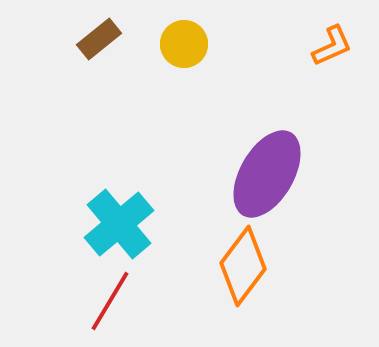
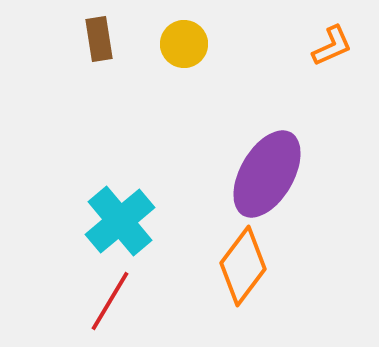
brown rectangle: rotated 60 degrees counterclockwise
cyan cross: moved 1 px right, 3 px up
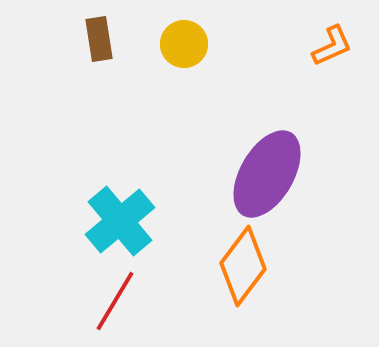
red line: moved 5 px right
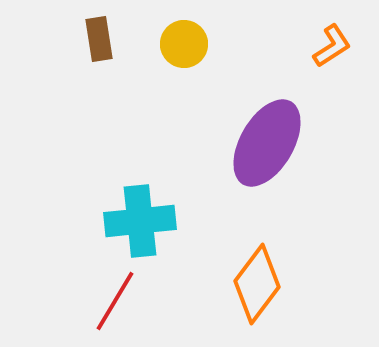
orange L-shape: rotated 9 degrees counterclockwise
purple ellipse: moved 31 px up
cyan cross: moved 20 px right; rotated 34 degrees clockwise
orange diamond: moved 14 px right, 18 px down
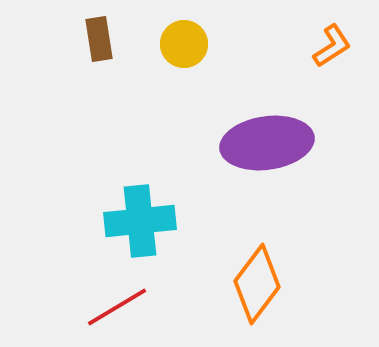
purple ellipse: rotated 52 degrees clockwise
red line: moved 2 px right, 6 px down; rotated 28 degrees clockwise
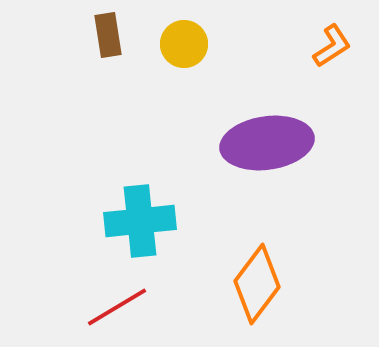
brown rectangle: moved 9 px right, 4 px up
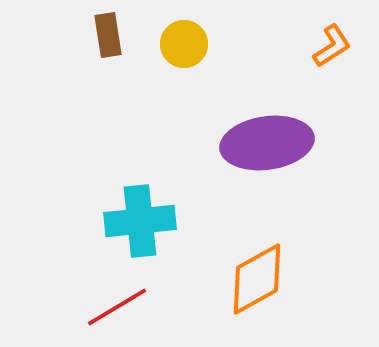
orange diamond: moved 5 px up; rotated 24 degrees clockwise
